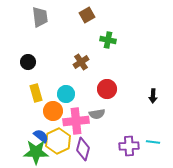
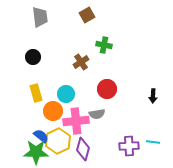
green cross: moved 4 px left, 5 px down
black circle: moved 5 px right, 5 px up
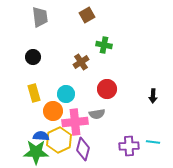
yellow rectangle: moved 2 px left
pink cross: moved 1 px left, 1 px down
blue semicircle: rotated 35 degrees counterclockwise
yellow hexagon: moved 1 px right, 1 px up
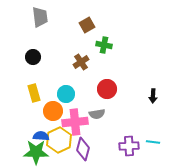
brown square: moved 10 px down
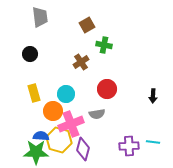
black circle: moved 3 px left, 3 px up
pink cross: moved 4 px left, 2 px down; rotated 15 degrees counterclockwise
yellow hexagon: rotated 20 degrees counterclockwise
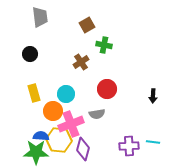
yellow hexagon: rotated 10 degrees counterclockwise
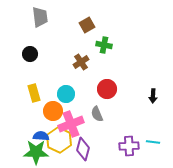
gray semicircle: rotated 77 degrees clockwise
yellow hexagon: rotated 20 degrees clockwise
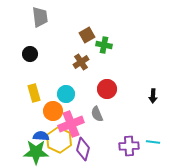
brown square: moved 10 px down
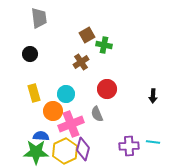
gray trapezoid: moved 1 px left, 1 px down
yellow hexagon: moved 6 px right, 11 px down; rotated 10 degrees clockwise
